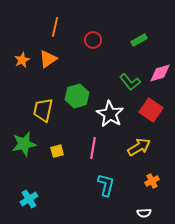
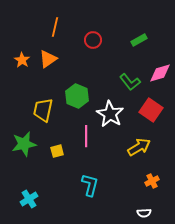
orange star: rotated 14 degrees counterclockwise
green hexagon: rotated 20 degrees counterclockwise
pink line: moved 7 px left, 12 px up; rotated 10 degrees counterclockwise
cyan L-shape: moved 16 px left
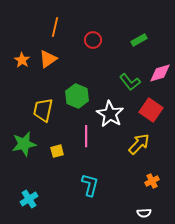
yellow arrow: moved 3 px up; rotated 15 degrees counterclockwise
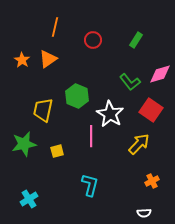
green rectangle: moved 3 px left; rotated 28 degrees counterclockwise
pink diamond: moved 1 px down
pink line: moved 5 px right
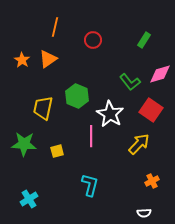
green rectangle: moved 8 px right
yellow trapezoid: moved 2 px up
green star: rotated 15 degrees clockwise
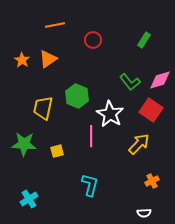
orange line: moved 2 px up; rotated 66 degrees clockwise
pink diamond: moved 6 px down
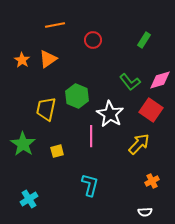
yellow trapezoid: moved 3 px right, 1 px down
green star: moved 1 px left; rotated 30 degrees clockwise
white semicircle: moved 1 px right, 1 px up
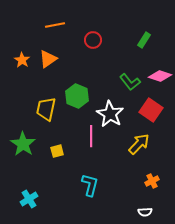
pink diamond: moved 4 px up; rotated 35 degrees clockwise
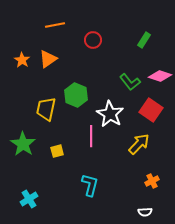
green hexagon: moved 1 px left, 1 px up
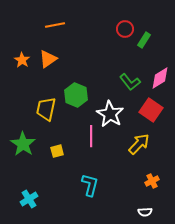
red circle: moved 32 px right, 11 px up
pink diamond: moved 2 px down; rotated 50 degrees counterclockwise
